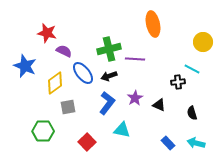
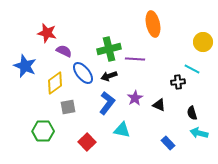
cyan arrow: moved 3 px right, 10 px up
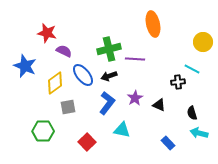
blue ellipse: moved 2 px down
